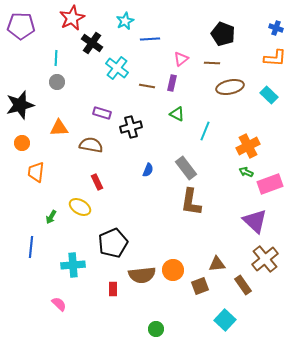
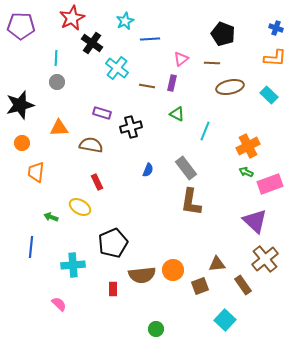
green arrow at (51, 217): rotated 80 degrees clockwise
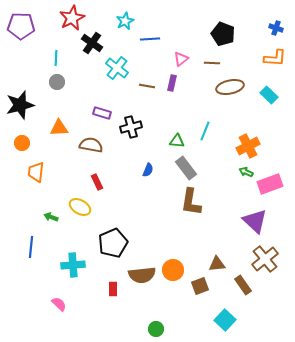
green triangle at (177, 114): moved 27 px down; rotated 21 degrees counterclockwise
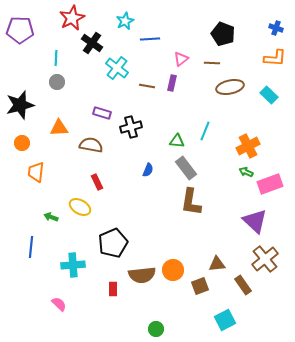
purple pentagon at (21, 26): moved 1 px left, 4 px down
cyan square at (225, 320): rotated 20 degrees clockwise
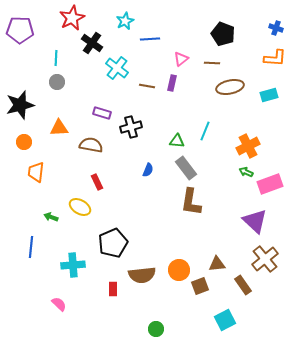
cyan rectangle at (269, 95): rotated 60 degrees counterclockwise
orange circle at (22, 143): moved 2 px right, 1 px up
orange circle at (173, 270): moved 6 px right
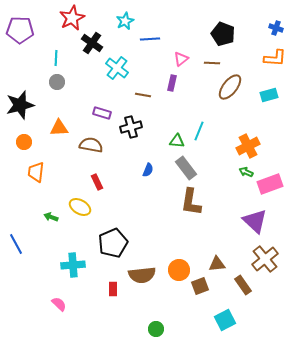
brown line at (147, 86): moved 4 px left, 9 px down
brown ellipse at (230, 87): rotated 40 degrees counterclockwise
cyan line at (205, 131): moved 6 px left
blue line at (31, 247): moved 15 px left, 3 px up; rotated 35 degrees counterclockwise
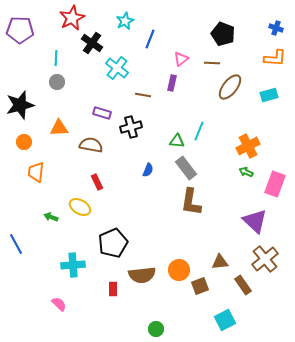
blue line at (150, 39): rotated 66 degrees counterclockwise
pink rectangle at (270, 184): moved 5 px right; rotated 50 degrees counterclockwise
brown triangle at (217, 264): moved 3 px right, 2 px up
